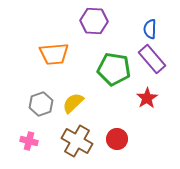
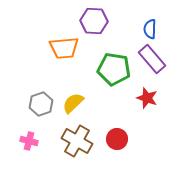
orange trapezoid: moved 10 px right, 6 px up
red star: rotated 20 degrees counterclockwise
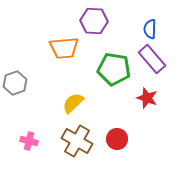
gray hexagon: moved 26 px left, 21 px up
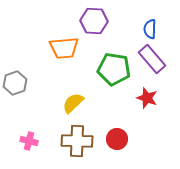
brown cross: rotated 28 degrees counterclockwise
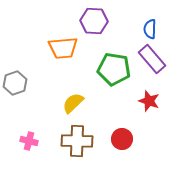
orange trapezoid: moved 1 px left
red star: moved 2 px right, 3 px down
red circle: moved 5 px right
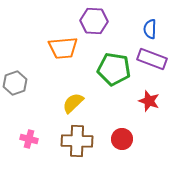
purple rectangle: rotated 28 degrees counterclockwise
pink cross: moved 2 px up
